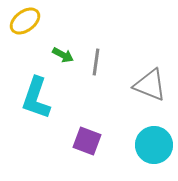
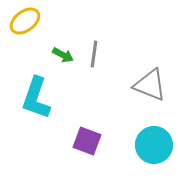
gray line: moved 2 px left, 8 px up
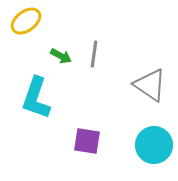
yellow ellipse: moved 1 px right
green arrow: moved 2 px left, 1 px down
gray triangle: rotated 12 degrees clockwise
purple square: rotated 12 degrees counterclockwise
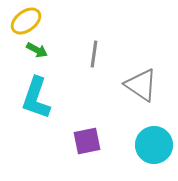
green arrow: moved 24 px left, 6 px up
gray triangle: moved 9 px left
purple square: rotated 20 degrees counterclockwise
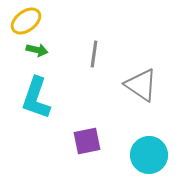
green arrow: rotated 15 degrees counterclockwise
cyan circle: moved 5 px left, 10 px down
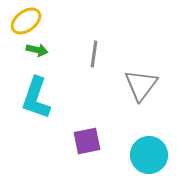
gray triangle: rotated 33 degrees clockwise
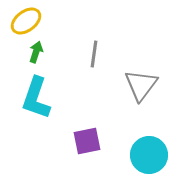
green arrow: moved 1 px left, 2 px down; rotated 85 degrees counterclockwise
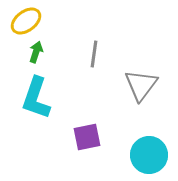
purple square: moved 4 px up
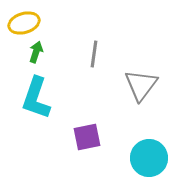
yellow ellipse: moved 2 px left, 2 px down; rotated 20 degrees clockwise
cyan circle: moved 3 px down
